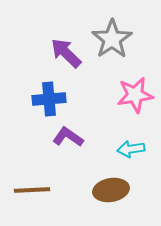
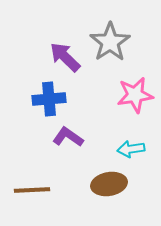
gray star: moved 2 px left, 3 px down
purple arrow: moved 1 px left, 4 px down
brown ellipse: moved 2 px left, 6 px up
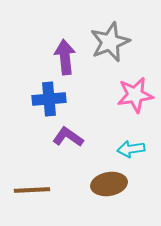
gray star: rotated 12 degrees clockwise
purple arrow: rotated 40 degrees clockwise
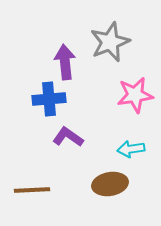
purple arrow: moved 5 px down
brown ellipse: moved 1 px right
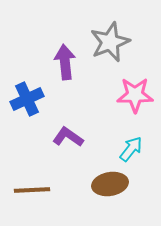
pink star: rotated 9 degrees clockwise
blue cross: moved 22 px left; rotated 20 degrees counterclockwise
cyan arrow: rotated 136 degrees clockwise
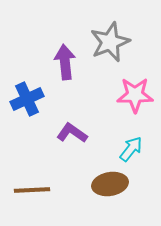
purple L-shape: moved 4 px right, 4 px up
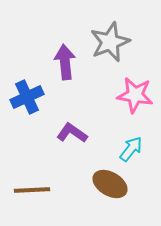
pink star: rotated 9 degrees clockwise
blue cross: moved 2 px up
brown ellipse: rotated 40 degrees clockwise
